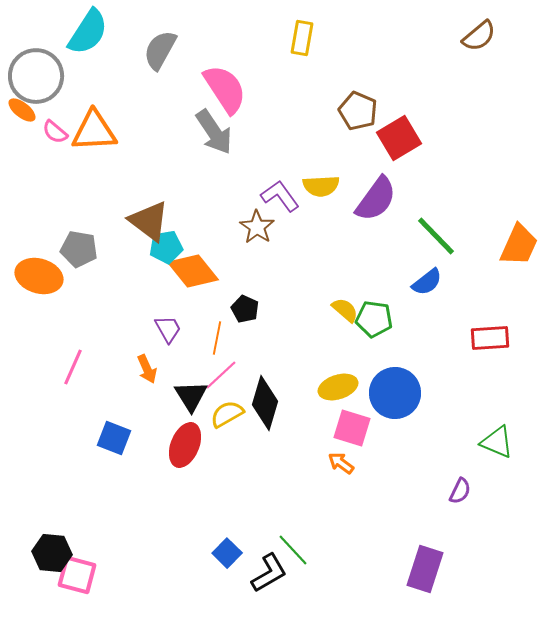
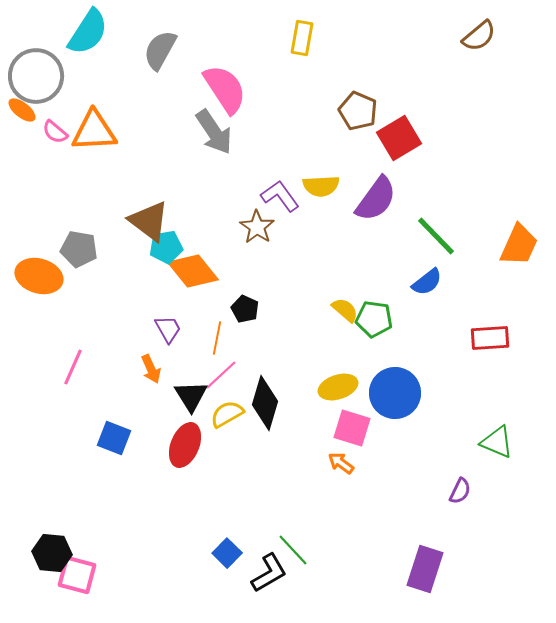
orange arrow at (147, 369): moved 4 px right
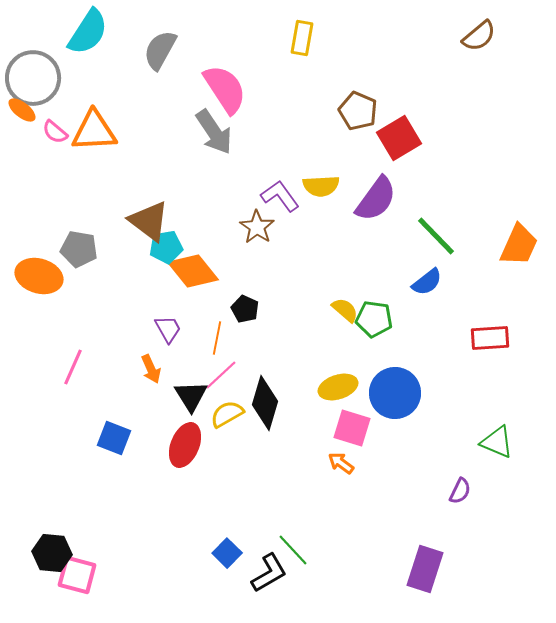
gray circle at (36, 76): moved 3 px left, 2 px down
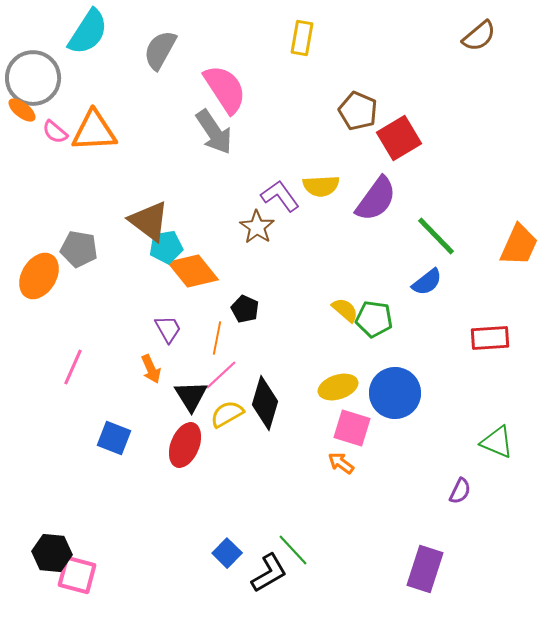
orange ellipse at (39, 276): rotated 75 degrees counterclockwise
